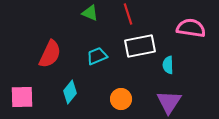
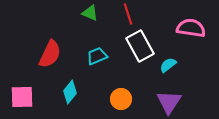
white rectangle: rotated 72 degrees clockwise
cyan semicircle: rotated 54 degrees clockwise
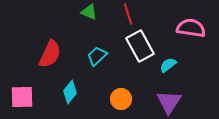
green triangle: moved 1 px left, 1 px up
cyan trapezoid: rotated 20 degrees counterclockwise
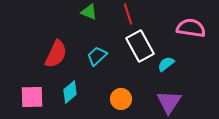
red semicircle: moved 6 px right
cyan semicircle: moved 2 px left, 1 px up
cyan diamond: rotated 10 degrees clockwise
pink square: moved 10 px right
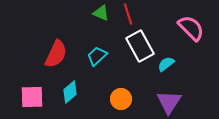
green triangle: moved 12 px right, 1 px down
pink semicircle: rotated 36 degrees clockwise
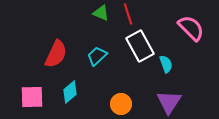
cyan semicircle: rotated 108 degrees clockwise
orange circle: moved 5 px down
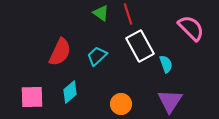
green triangle: rotated 12 degrees clockwise
red semicircle: moved 4 px right, 2 px up
purple triangle: moved 1 px right, 1 px up
